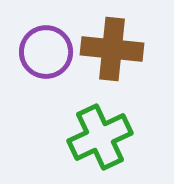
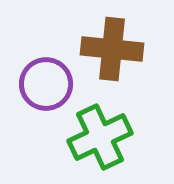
purple circle: moved 32 px down
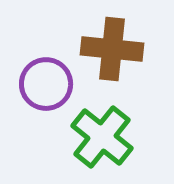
green cross: moved 2 px right; rotated 26 degrees counterclockwise
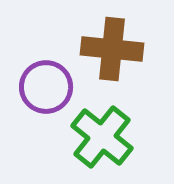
purple circle: moved 3 px down
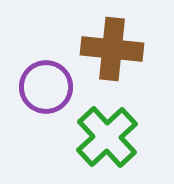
green cross: moved 5 px right; rotated 8 degrees clockwise
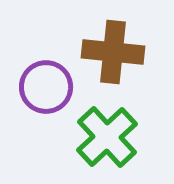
brown cross: moved 1 px right, 3 px down
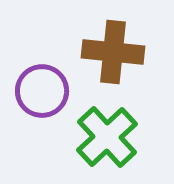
purple circle: moved 4 px left, 4 px down
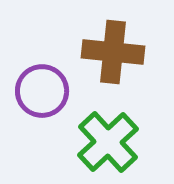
green cross: moved 1 px right, 5 px down
